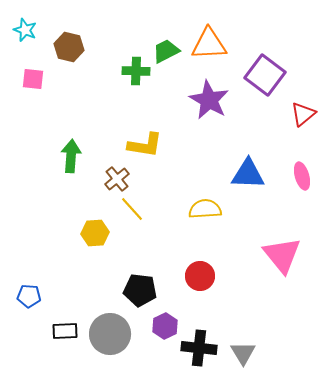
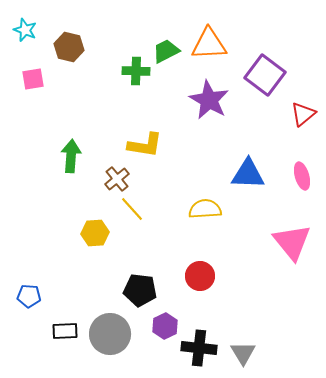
pink square: rotated 15 degrees counterclockwise
pink triangle: moved 10 px right, 13 px up
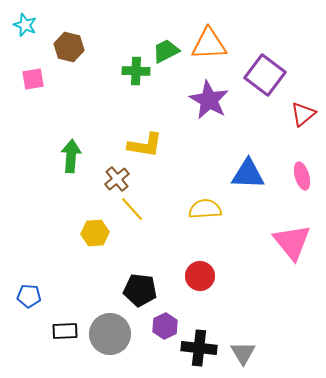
cyan star: moved 5 px up
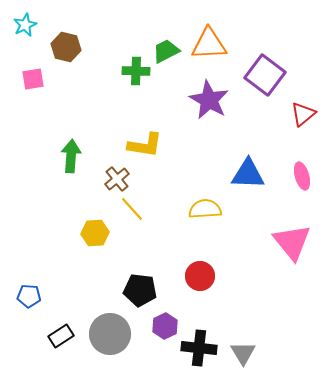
cyan star: rotated 25 degrees clockwise
brown hexagon: moved 3 px left
black rectangle: moved 4 px left, 5 px down; rotated 30 degrees counterclockwise
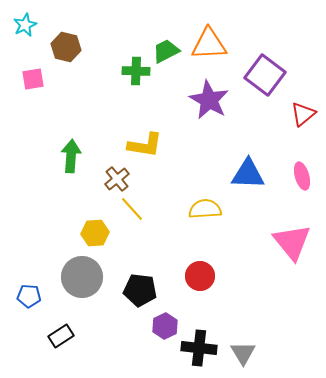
gray circle: moved 28 px left, 57 px up
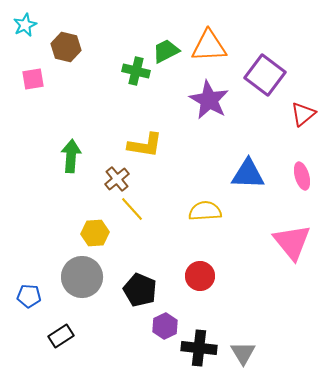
orange triangle: moved 2 px down
green cross: rotated 12 degrees clockwise
yellow semicircle: moved 2 px down
black pentagon: rotated 16 degrees clockwise
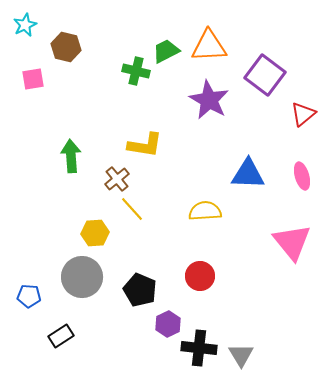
green arrow: rotated 8 degrees counterclockwise
purple hexagon: moved 3 px right, 2 px up
gray triangle: moved 2 px left, 2 px down
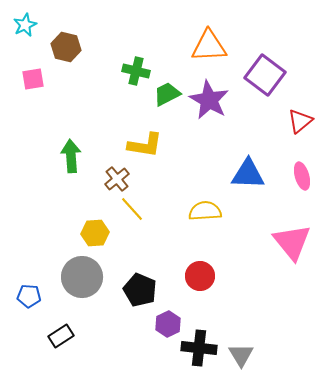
green trapezoid: moved 1 px right, 43 px down
red triangle: moved 3 px left, 7 px down
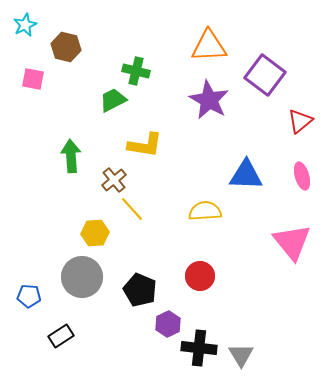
pink square: rotated 20 degrees clockwise
green trapezoid: moved 54 px left, 6 px down
blue triangle: moved 2 px left, 1 px down
brown cross: moved 3 px left, 1 px down
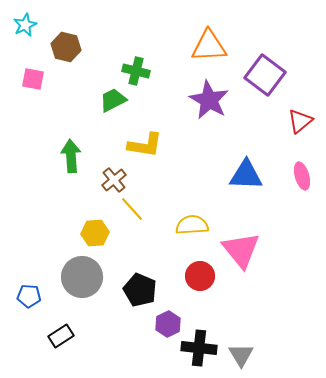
yellow semicircle: moved 13 px left, 14 px down
pink triangle: moved 51 px left, 8 px down
